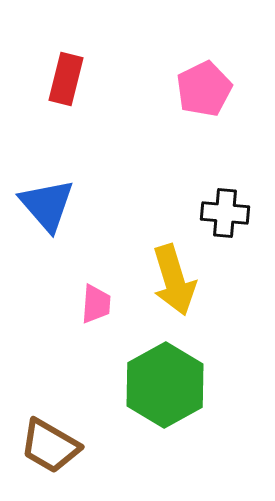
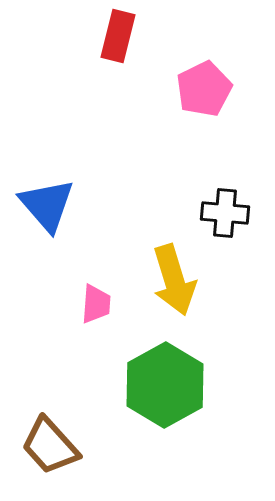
red rectangle: moved 52 px right, 43 px up
brown trapezoid: rotated 18 degrees clockwise
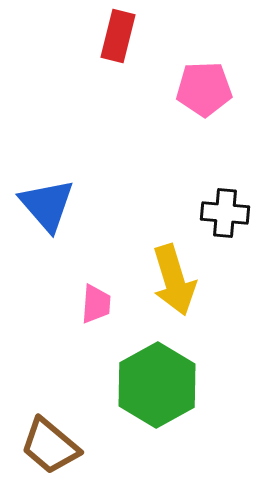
pink pentagon: rotated 24 degrees clockwise
green hexagon: moved 8 px left
brown trapezoid: rotated 8 degrees counterclockwise
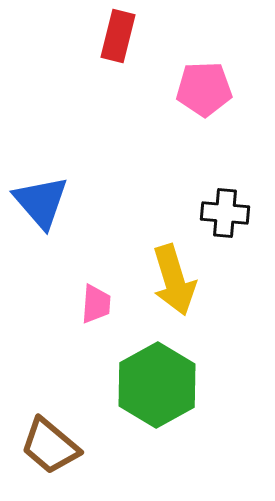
blue triangle: moved 6 px left, 3 px up
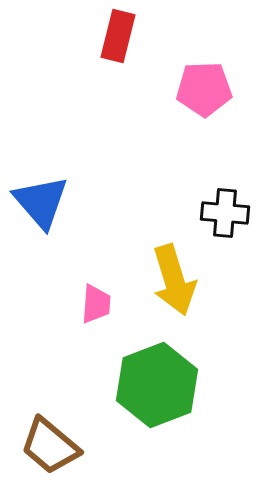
green hexagon: rotated 8 degrees clockwise
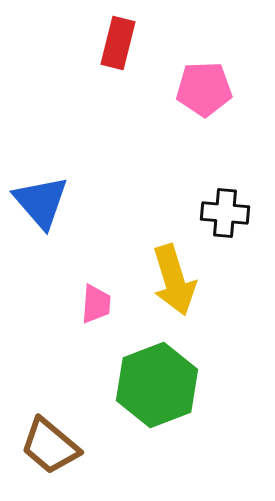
red rectangle: moved 7 px down
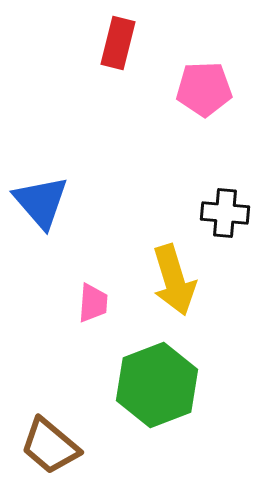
pink trapezoid: moved 3 px left, 1 px up
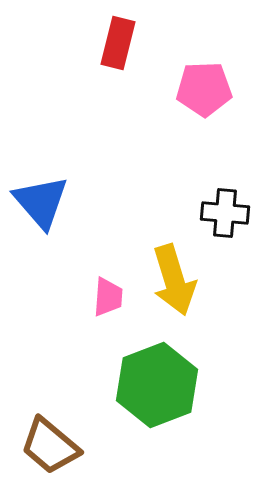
pink trapezoid: moved 15 px right, 6 px up
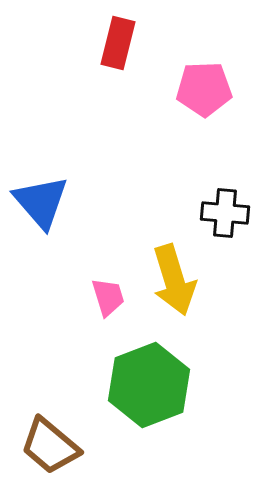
pink trapezoid: rotated 21 degrees counterclockwise
green hexagon: moved 8 px left
